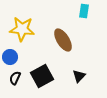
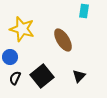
yellow star: rotated 10 degrees clockwise
black square: rotated 10 degrees counterclockwise
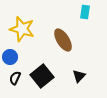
cyan rectangle: moved 1 px right, 1 px down
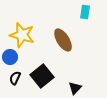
yellow star: moved 6 px down
black triangle: moved 4 px left, 12 px down
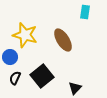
yellow star: moved 3 px right
